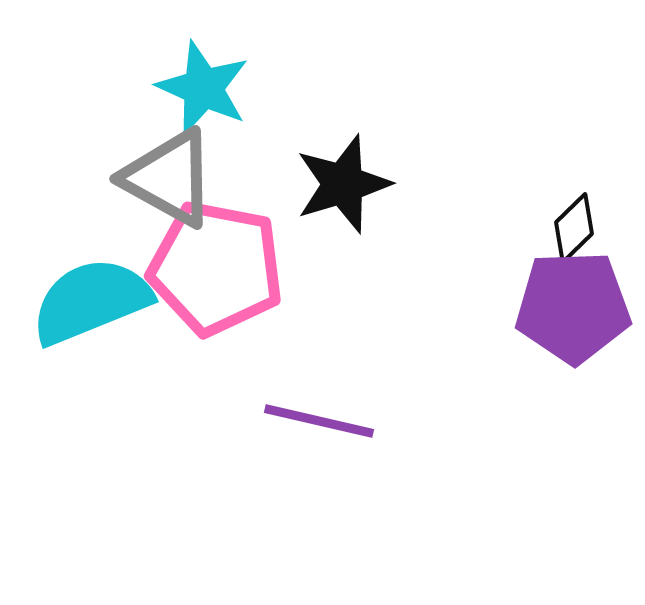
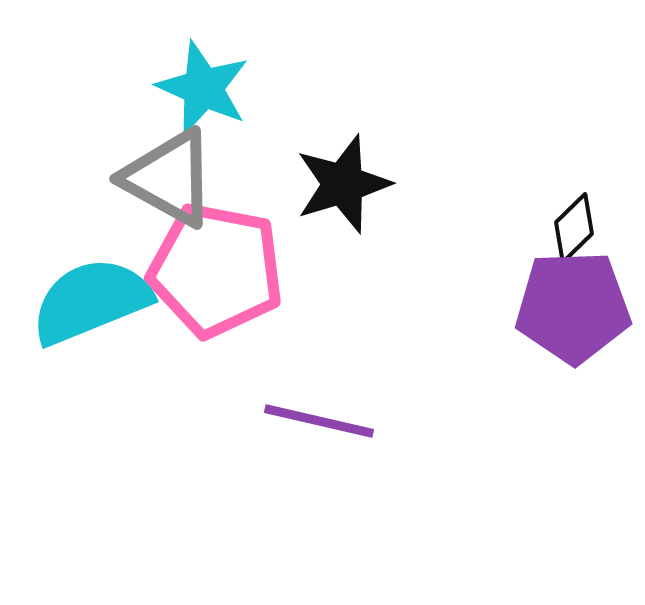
pink pentagon: moved 2 px down
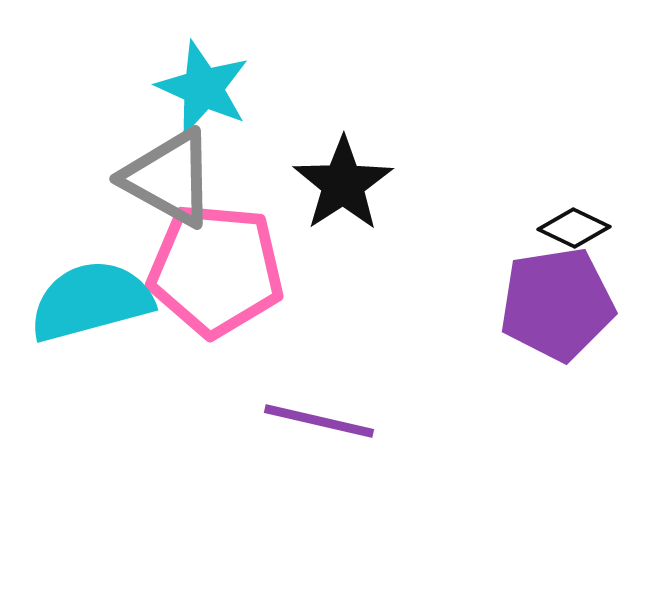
black star: rotated 16 degrees counterclockwise
black diamond: rotated 70 degrees clockwise
pink pentagon: rotated 6 degrees counterclockwise
cyan semicircle: rotated 7 degrees clockwise
purple pentagon: moved 16 px left, 3 px up; rotated 7 degrees counterclockwise
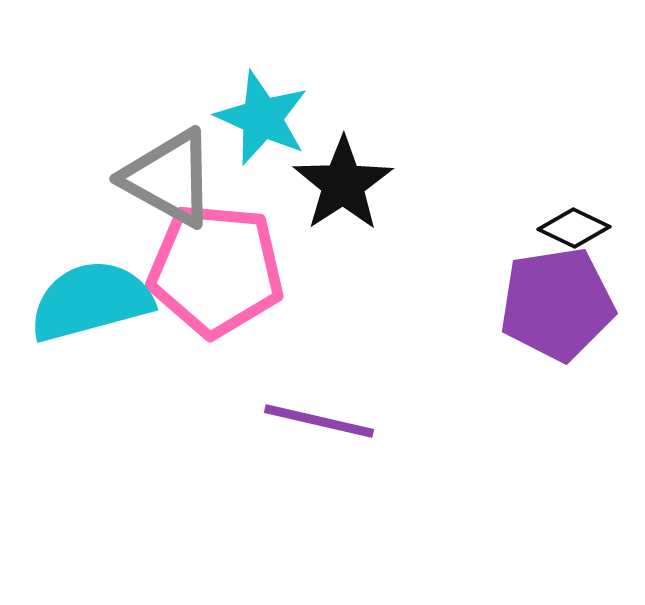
cyan star: moved 59 px right, 30 px down
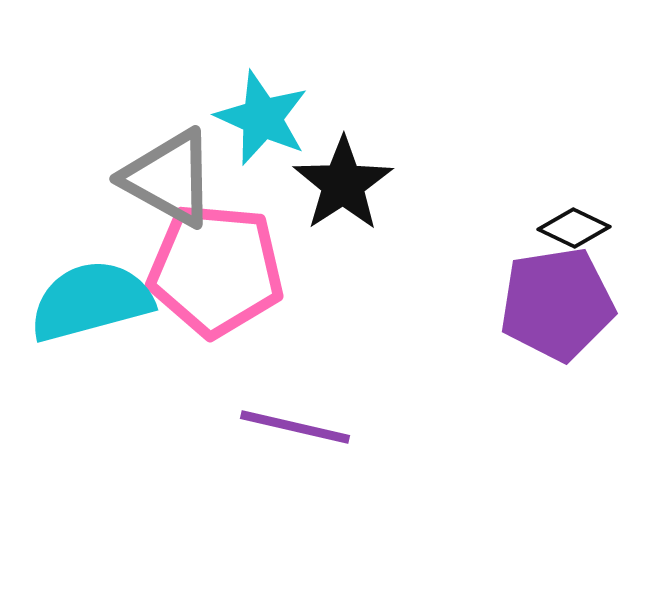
purple line: moved 24 px left, 6 px down
